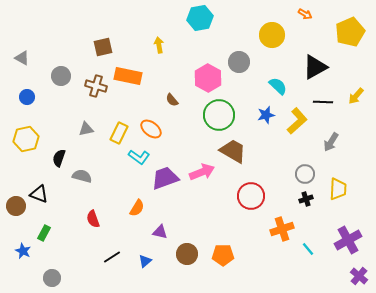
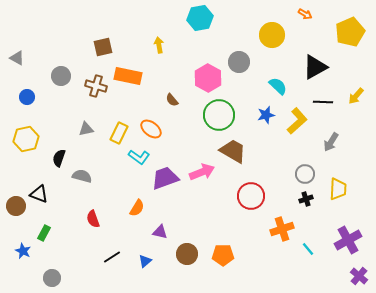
gray triangle at (22, 58): moved 5 px left
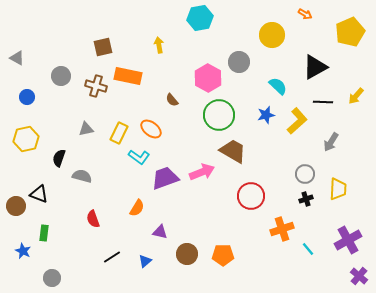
green rectangle at (44, 233): rotated 21 degrees counterclockwise
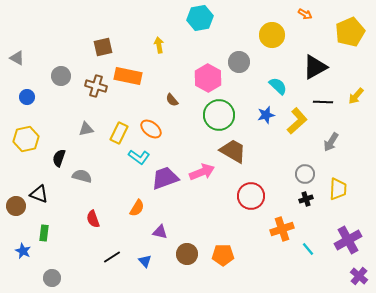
blue triangle at (145, 261): rotated 32 degrees counterclockwise
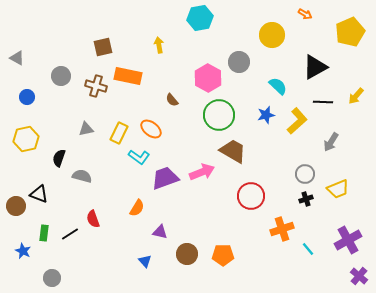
yellow trapezoid at (338, 189): rotated 65 degrees clockwise
black line at (112, 257): moved 42 px left, 23 px up
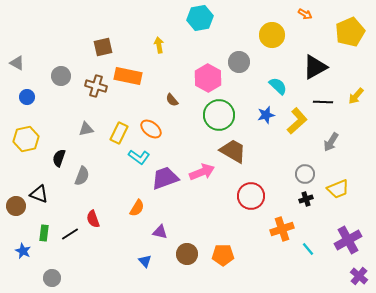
gray triangle at (17, 58): moved 5 px down
gray semicircle at (82, 176): rotated 96 degrees clockwise
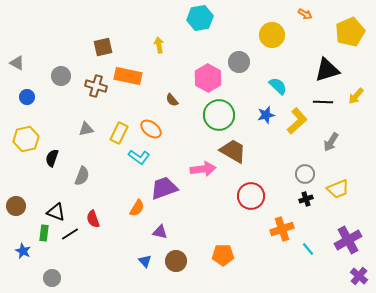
black triangle at (315, 67): moved 12 px right, 3 px down; rotated 12 degrees clockwise
black semicircle at (59, 158): moved 7 px left
pink arrow at (202, 172): moved 1 px right, 3 px up; rotated 15 degrees clockwise
purple trapezoid at (165, 178): moved 1 px left, 10 px down
black triangle at (39, 194): moved 17 px right, 18 px down
brown circle at (187, 254): moved 11 px left, 7 px down
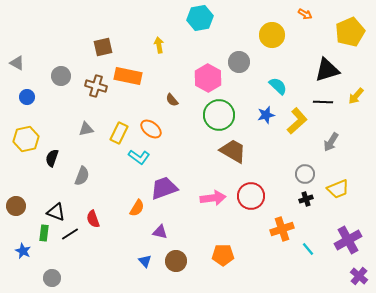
pink arrow at (203, 169): moved 10 px right, 29 px down
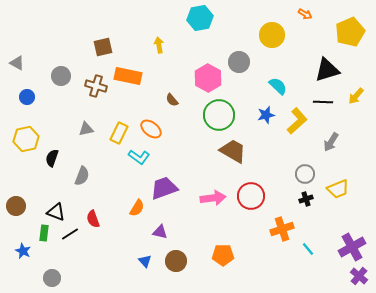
purple cross at (348, 240): moved 4 px right, 7 px down
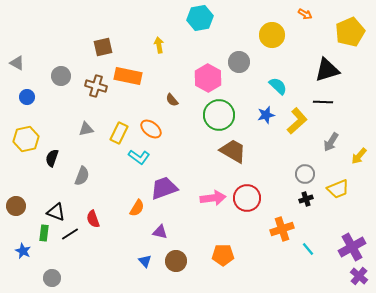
yellow arrow at (356, 96): moved 3 px right, 60 px down
red circle at (251, 196): moved 4 px left, 2 px down
